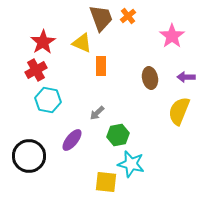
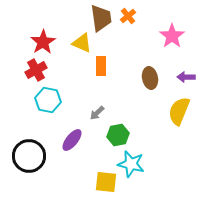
brown trapezoid: rotated 12 degrees clockwise
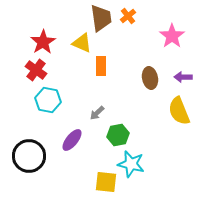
red cross: rotated 25 degrees counterclockwise
purple arrow: moved 3 px left
yellow semicircle: rotated 44 degrees counterclockwise
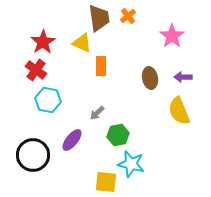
brown trapezoid: moved 2 px left
black circle: moved 4 px right, 1 px up
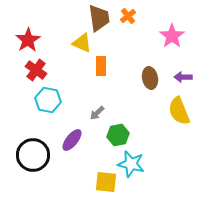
red star: moved 15 px left, 2 px up
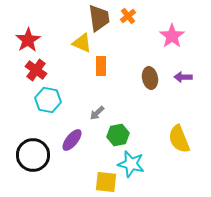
yellow semicircle: moved 28 px down
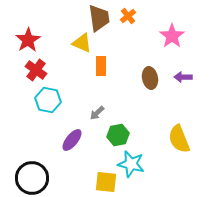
black circle: moved 1 px left, 23 px down
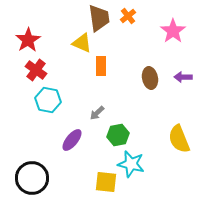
pink star: moved 1 px right, 5 px up
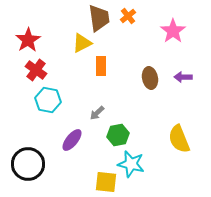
yellow triangle: rotated 50 degrees counterclockwise
black circle: moved 4 px left, 14 px up
